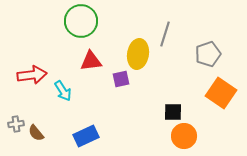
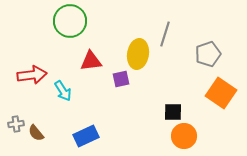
green circle: moved 11 px left
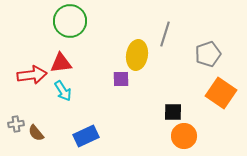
yellow ellipse: moved 1 px left, 1 px down
red triangle: moved 30 px left, 2 px down
purple square: rotated 12 degrees clockwise
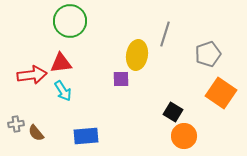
black square: rotated 30 degrees clockwise
blue rectangle: rotated 20 degrees clockwise
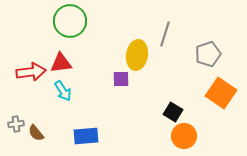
red arrow: moved 1 px left, 3 px up
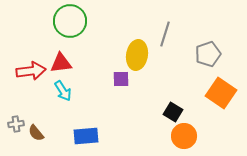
red arrow: moved 1 px up
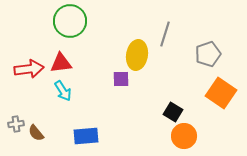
red arrow: moved 2 px left, 2 px up
